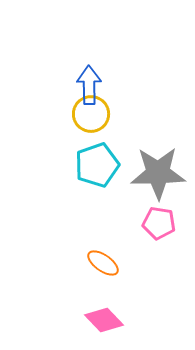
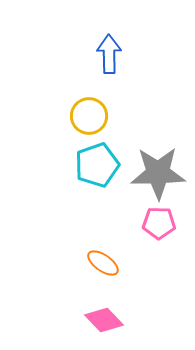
blue arrow: moved 20 px right, 31 px up
yellow circle: moved 2 px left, 2 px down
pink pentagon: rotated 8 degrees counterclockwise
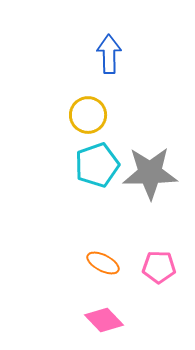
yellow circle: moved 1 px left, 1 px up
gray star: moved 8 px left
pink pentagon: moved 44 px down
orange ellipse: rotated 8 degrees counterclockwise
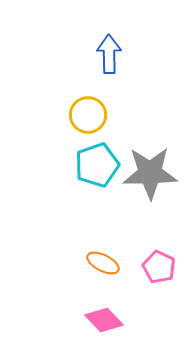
pink pentagon: rotated 24 degrees clockwise
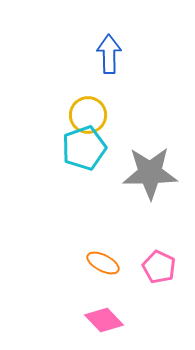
cyan pentagon: moved 13 px left, 17 px up
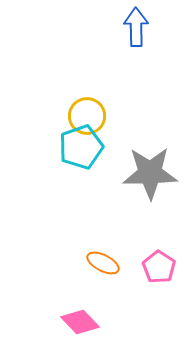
blue arrow: moved 27 px right, 27 px up
yellow circle: moved 1 px left, 1 px down
cyan pentagon: moved 3 px left, 1 px up
pink pentagon: rotated 8 degrees clockwise
pink diamond: moved 24 px left, 2 px down
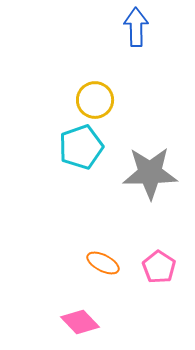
yellow circle: moved 8 px right, 16 px up
